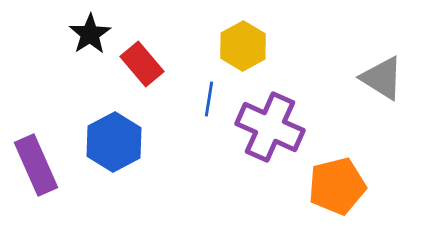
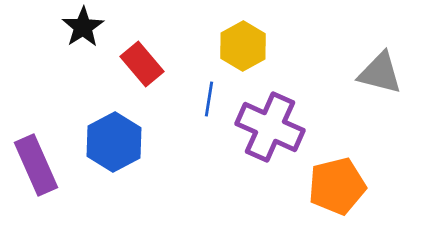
black star: moved 7 px left, 7 px up
gray triangle: moved 2 px left, 5 px up; rotated 18 degrees counterclockwise
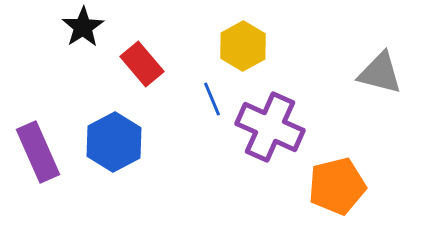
blue line: moved 3 px right; rotated 32 degrees counterclockwise
purple rectangle: moved 2 px right, 13 px up
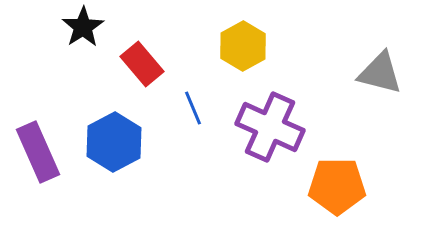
blue line: moved 19 px left, 9 px down
orange pentagon: rotated 14 degrees clockwise
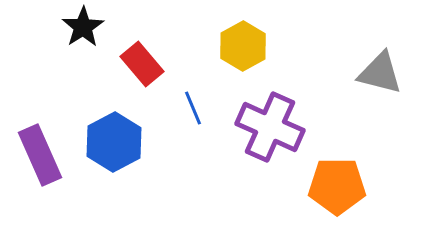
purple rectangle: moved 2 px right, 3 px down
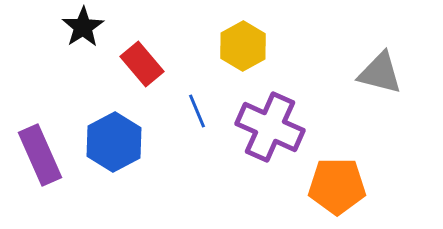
blue line: moved 4 px right, 3 px down
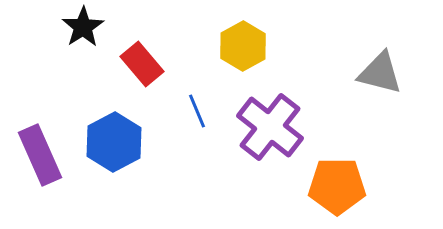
purple cross: rotated 14 degrees clockwise
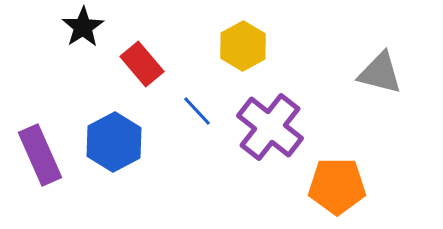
blue line: rotated 20 degrees counterclockwise
